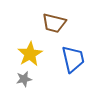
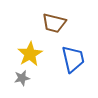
gray star: moved 2 px left, 1 px up
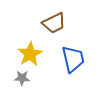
brown trapezoid: rotated 40 degrees counterclockwise
gray star: rotated 14 degrees clockwise
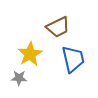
brown trapezoid: moved 4 px right, 4 px down
gray star: moved 3 px left
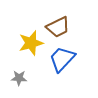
yellow star: moved 1 px right, 11 px up; rotated 15 degrees clockwise
blue trapezoid: moved 11 px left; rotated 124 degrees counterclockwise
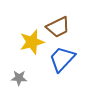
yellow star: moved 1 px right, 1 px up
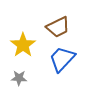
yellow star: moved 9 px left, 3 px down; rotated 20 degrees counterclockwise
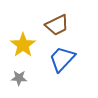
brown trapezoid: moved 1 px left, 2 px up
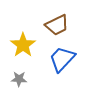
gray star: moved 1 px down
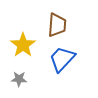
brown trapezoid: rotated 60 degrees counterclockwise
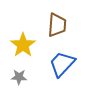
blue trapezoid: moved 5 px down
gray star: moved 2 px up
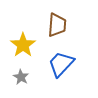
blue trapezoid: moved 1 px left
gray star: moved 2 px right; rotated 28 degrees clockwise
